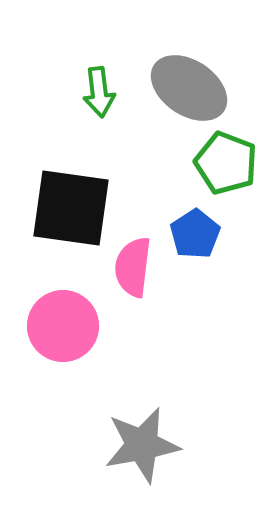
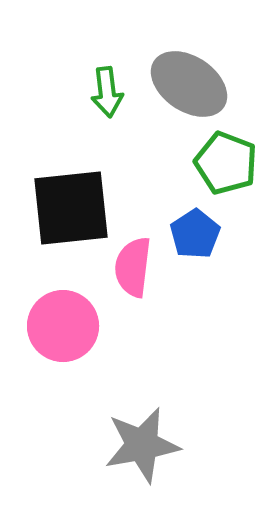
gray ellipse: moved 4 px up
green arrow: moved 8 px right
black square: rotated 14 degrees counterclockwise
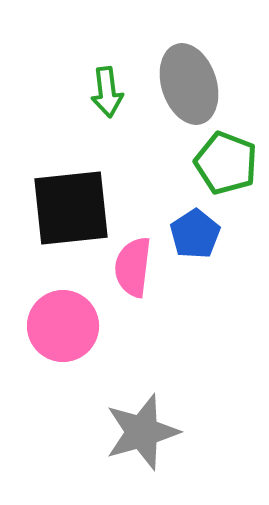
gray ellipse: rotated 38 degrees clockwise
gray star: moved 13 px up; rotated 6 degrees counterclockwise
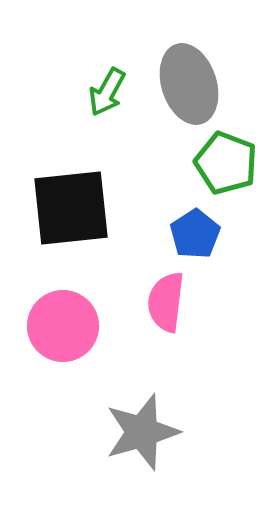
green arrow: rotated 36 degrees clockwise
pink semicircle: moved 33 px right, 35 px down
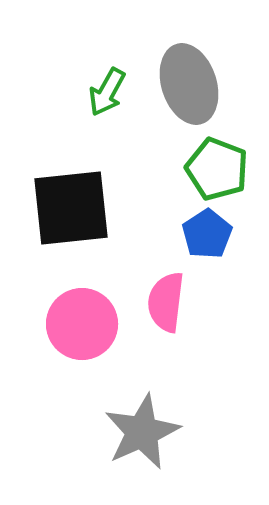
green pentagon: moved 9 px left, 6 px down
blue pentagon: moved 12 px right
pink circle: moved 19 px right, 2 px up
gray star: rotated 8 degrees counterclockwise
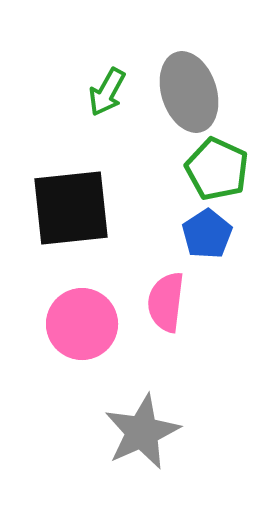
gray ellipse: moved 8 px down
green pentagon: rotated 4 degrees clockwise
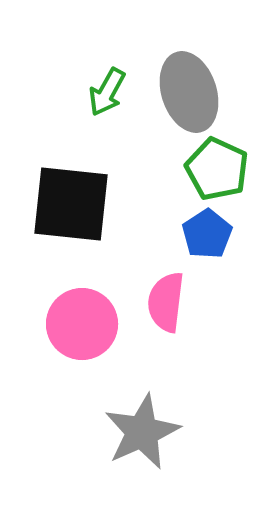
black square: moved 4 px up; rotated 12 degrees clockwise
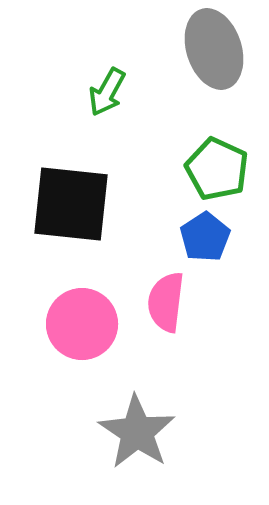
gray ellipse: moved 25 px right, 43 px up
blue pentagon: moved 2 px left, 3 px down
gray star: moved 5 px left; rotated 14 degrees counterclockwise
